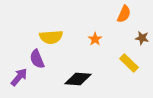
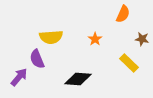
orange semicircle: moved 1 px left
brown star: moved 1 px down
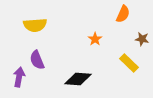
yellow semicircle: moved 16 px left, 12 px up
purple semicircle: moved 1 px down
purple arrow: rotated 30 degrees counterclockwise
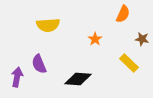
yellow semicircle: moved 13 px right
purple semicircle: moved 2 px right, 4 px down
purple arrow: moved 2 px left
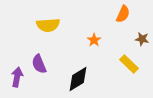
orange star: moved 1 px left, 1 px down
yellow rectangle: moved 1 px down
black diamond: rotated 36 degrees counterclockwise
